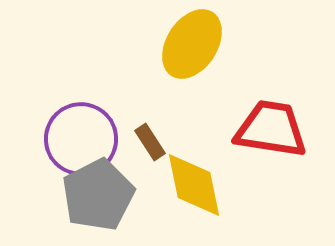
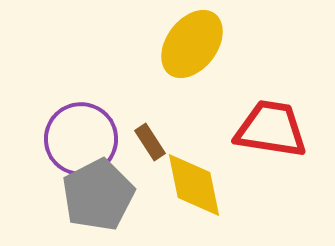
yellow ellipse: rotated 4 degrees clockwise
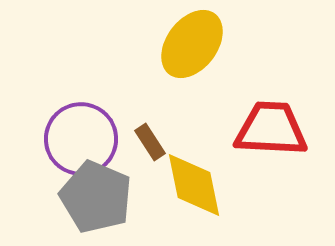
red trapezoid: rotated 6 degrees counterclockwise
gray pentagon: moved 2 px left, 2 px down; rotated 22 degrees counterclockwise
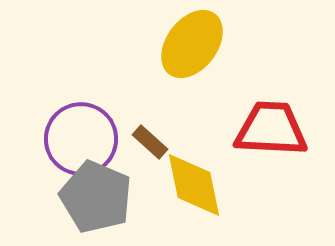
brown rectangle: rotated 15 degrees counterclockwise
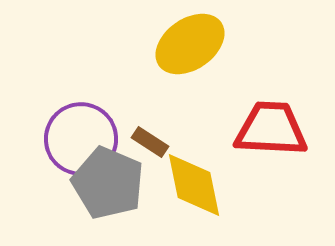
yellow ellipse: moved 2 px left; rotated 18 degrees clockwise
brown rectangle: rotated 9 degrees counterclockwise
gray pentagon: moved 12 px right, 14 px up
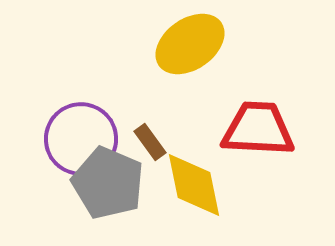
red trapezoid: moved 13 px left
brown rectangle: rotated 21 degrees clockwise
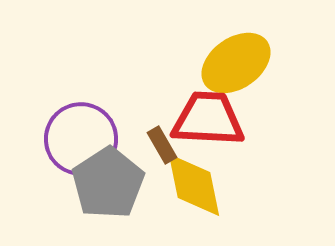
yellow ellipse: moved 46 px right, 19 px down
red trapezoid: moved 50 px left, 10 px up
brown rectangle: moved 12 px right, 3 px down; rotated 6 degrees clockwise
gray pentagon: rotated 16 degrees clockwise
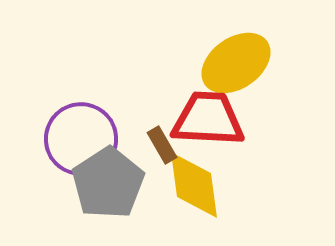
yellow diamond: rotated 4 degrees clockwise
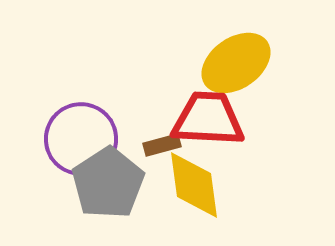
brown rectangle: rotated 75 degrees counterclockwise
